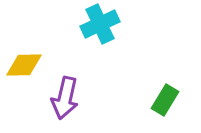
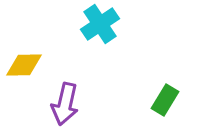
cyan cross: rotated 9 degrees counterclockwise
purple arrow: moved 6 px down
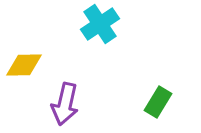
green rectangle: moved 7 px left, 2 px down
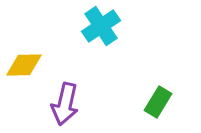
cyan cross: moved 1 px right, 2 px down
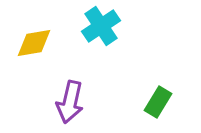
yellow diamond: moved 10 px right, 22 px up; rotated 9 degrees counterclockwise
purple arrow: moved 5 px right, 2 px up
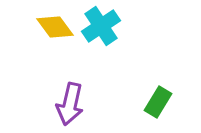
yellow diamond: moved 21 px right, 16 px up; rotated 63 degrees clockwise
purple arrow: moved 2 px down
